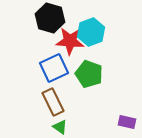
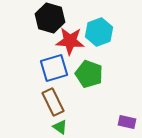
cyan hexagon: moved 8 px right
blue square: rotated 8 degrees clockwise
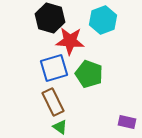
cyan hexagon: moved 4 px right, 12 px up
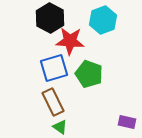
black hexagon: rotated 12 degrees clockwise
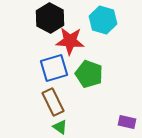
cyan hexagon: rotated 24 degrees counterclockwise
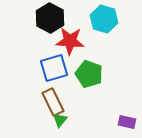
cyan hexagon: moved 1 px right, 1 px up
green triangle: moved 7 px up; rotated 35 degrees clockwise
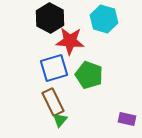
green pentagon: moved 1 px down
purple rectangle: moved 3 px up
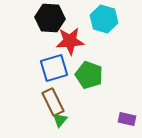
black hexagon: rotated 24 degrees counterclockwise
red star: rotated 8 degrees counterclockwise
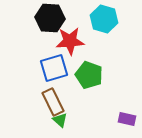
green triangle: rotated 28 degrees counterclockwise
